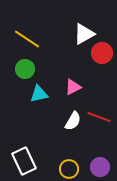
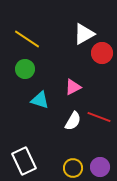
cyan triangle: moved 1 px right, 6 px down; rotated 30 degrees clockwise
yellow circle: moved 4 px right, 1 px up
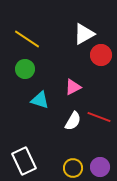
red circle: moved 1 px left, 2 px down
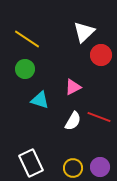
white triangle: moved 2 px up; rotated 15 degrees counterclockwise
white rectangle: moved 7 px right, 2 px down
